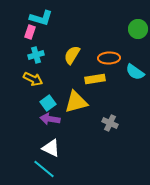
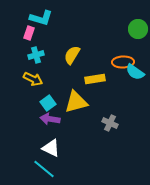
pink rectangle: moved 1 px left, 1 px down
orange ellipse: moved 14 px right, 4 px down
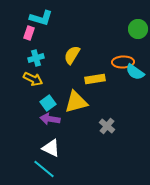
cyan cross: moved 3 px down
gray cross: moved 3 px left, 3 px down; rotated 14 degrees clockwise
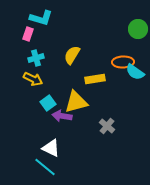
pink rectangle: moved 1 px left, 1 px down
purple arrow: moved 12 px right, 3 px up
cyan line: moved 1 px right, 2 px up
